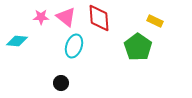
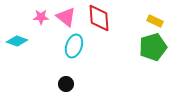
cyan diamond: rotated 15 degrees clockwise
green pentagon: moved 15 px right; rotated 20 degrees clockwise
black circle: moved 5 px right, 1 px down
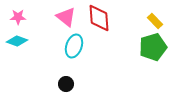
pink star: moved 23 px left
yellow rectangle: rotated 21 degrees clockwise
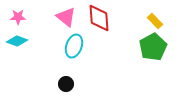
green pentagon: rotated 12 degrees counterclockwise
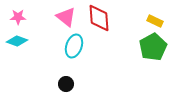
yellow rectangle: rotated 21 degrees counterclockwise
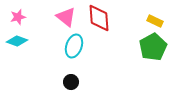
pink star: rotated 14 degrees counterclockwise
black circle: moved 5 px right, 2 px up
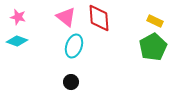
pink star: rotated 28 degrees clockwise
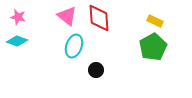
pink triangle: moved 1 px right, 1 px up
black circle: moved 25 px right, 12 px up
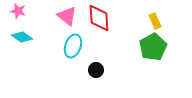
pink star: moved 6 px up
yellow rectangle: rotated 42 degrees clockwise
cyan diamond: moved 5 px right, 4 px up; rotated 15 degrees clockwise
cyan ellipse: moved 1 px left
